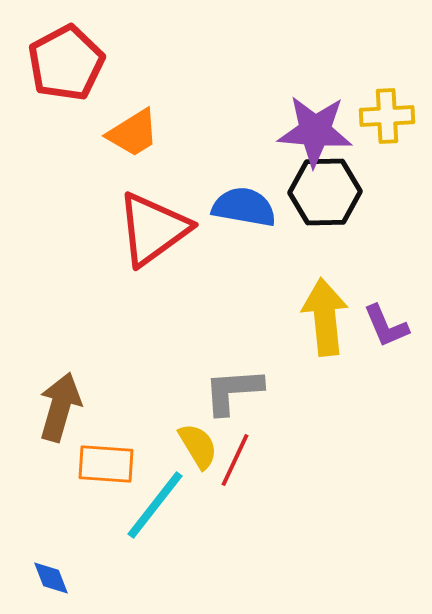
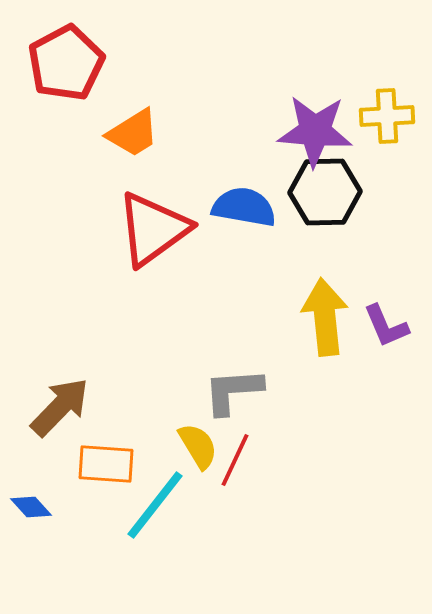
brown arrow: rotated 28 degrees clockwise
blue diamond: moved 20 px left, 71 px up; rotated 21 degrees counterclockwise
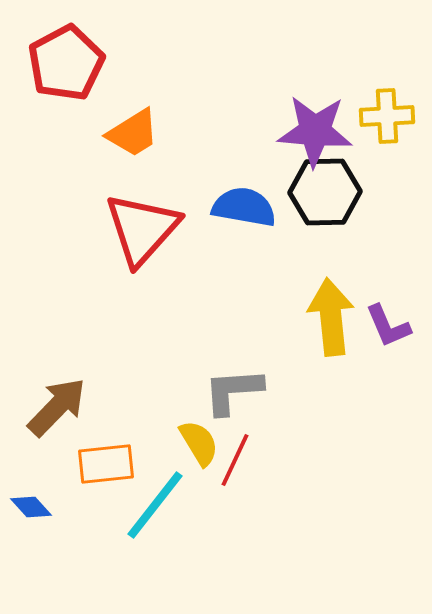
red triangle: moved 11 px left; rotated 12 degrees counterclockwise
yellow arrow: moved 6 px right
purple L-shape: moved 2 px right
brown arrow: moved 3 px left
yellow semicircle: moved 1 px right, 3 px up
orange rectangle: rotated 10 degrees counterclockwise
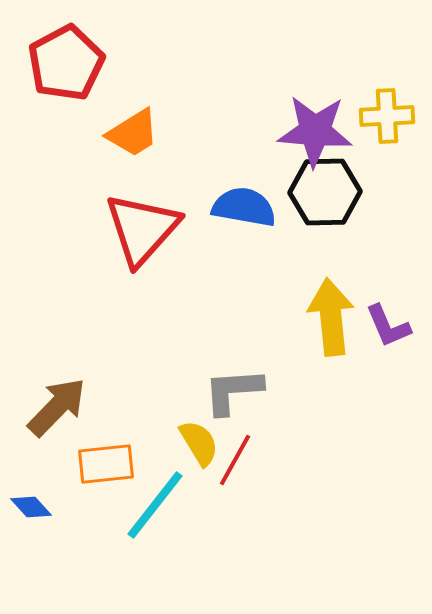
red line: rotated 4 degrees clockwise
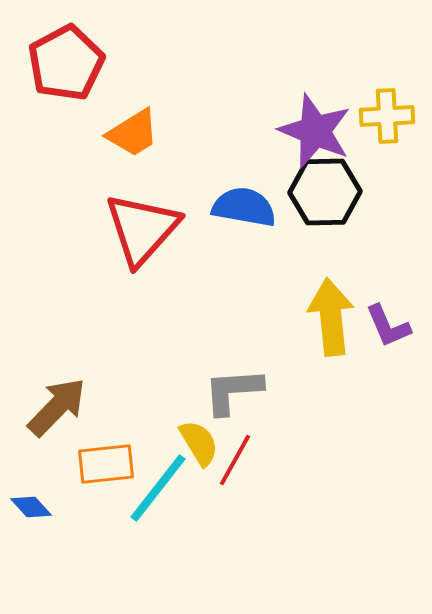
purple star: rotated 18 degrees clockwise
cyan line: moved 3 px right, 17 px up
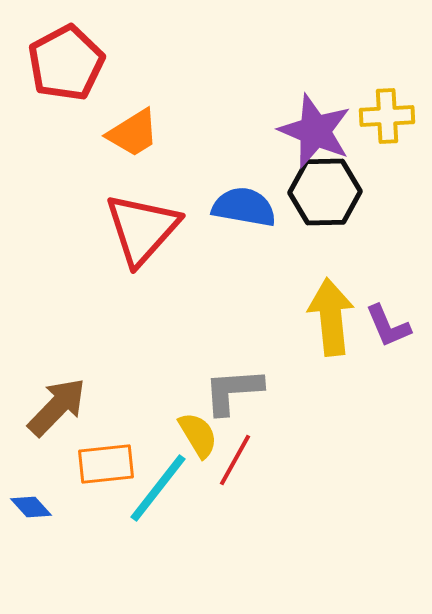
yellow semicircle: moved 1 px left, 8 px up
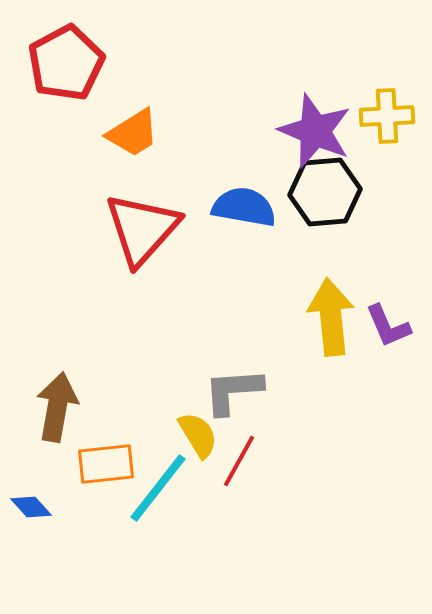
black hexagon: rotated 4 degrees counterclockwise
brown arrow: rotated 34 degrees counterclockwise
red line: moved 4 px right, 1 px down
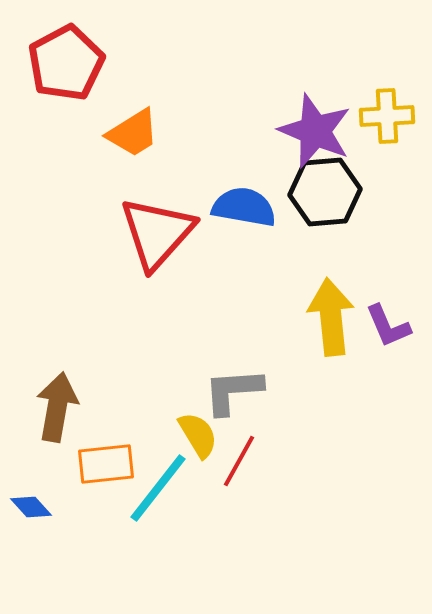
red triangle: moved 15 px right, 4 px down
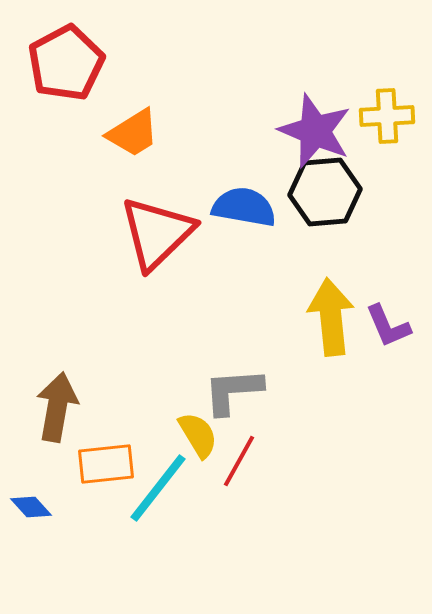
red triangle: rotated 4 degrees clockwise
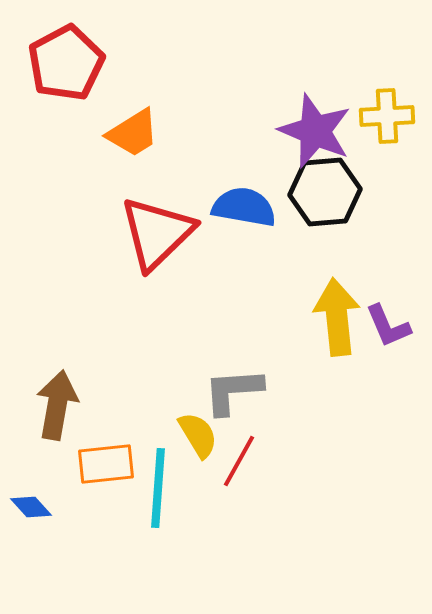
yellow arrow: moved 6 px right
brown arrow: moved 2 px up
cyan line: rotated 34 degrees counterclockwise
